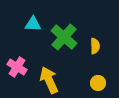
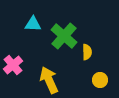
green cross: moved 1 px up
yellow semicircle: moved 8 px left, 6 px down
pink cross: moved 4 px left, 2 px up; rotated 18 degrees clockwise
yellow circle: moved 2 px right, 3 px up
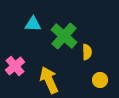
pink cross: moved 2 px right, 1 px down
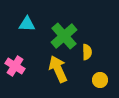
cyan triangle: moved 6 px left
green cross: rotated 8 degrees clockwise
pink cross: rotated 18 degrees counterclockwise
yellow arrow: moved 9 px right, 11 px up
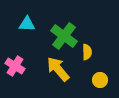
green cross: rotated 12 degrees counterclockwise
yellow arrow: rotated 16 degrees counterclockwise
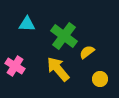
yellow semicircle: rotated 126 degrees counterclockwise
yellow circle: moved 1 px up
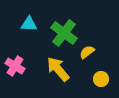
cyan triangle: moved 2 px right
green cross: moved 3 px up
yellow circle: moved 1 px right
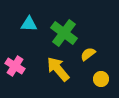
yellow semicircle: moved 1 px right, 2 px down
